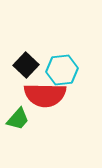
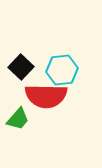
black square: moved 5 px left, 2 px down
red semicircle: moved 1 px right, 1 px down
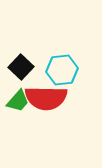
red semicircle: moved 2 px down
green trapezoid: moved 18 px up
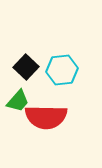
black square: moved 5 px right
red semicircle: moved 19 px down
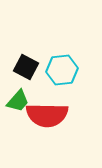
black square: rotated 15 degrees counterclockwise
red semicircle: moved 1 px right, 2 px up
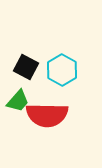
cyan hexagon: rotated 24 degrees counterclockwise
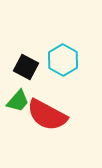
cyan hexagon: moved 1 px right, 10 px up
red semicircle: rotated 27 degrees clockwise
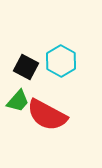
cyan hexagon: moved 2 px left, 1 px down
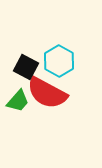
cyan hexagon: moved 2 px left
red semicircle: moved 22 px up
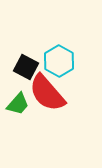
red semicircle: rotated 21 degrees clockwise
green trapezoid: moved 3 px down
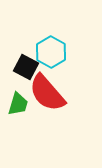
cyan hexagon: moved 8 px left, 9 px up
green trapezoid: rotated 25 degrees counterclockwise
